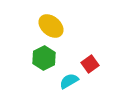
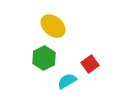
yellow ellipse: moved 2 px right
cyan semicircle: moved 2 px left
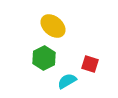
red square: rotated 36 degrees counterclockwise
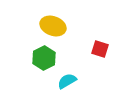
yellow ellipse: rotated 20 degrees counterclockwise
red square: moved 10 px right, 15 px up
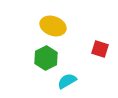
green hexagon: moved 2 px right
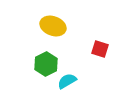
green hexagon: moved 6 px down
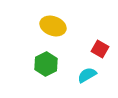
red square: rotated 12 degrees clockwise
cyan semicircle: moved 20 px right, 6 px up
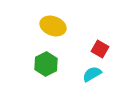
cyan semicircle: moved 5 px right, 1 px up
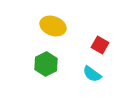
red square: moved 4 px up
cyan semicircle: rotated 114 degrees counterclockwise
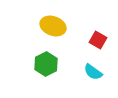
red square: moved 2 px left, 5 px up
cyan semicircle: moved 1 px right, 2 px up
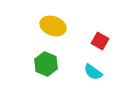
red square: moved 2 px right, 1 px down
green hexagon: rotated 10 degrees counterclockwise
